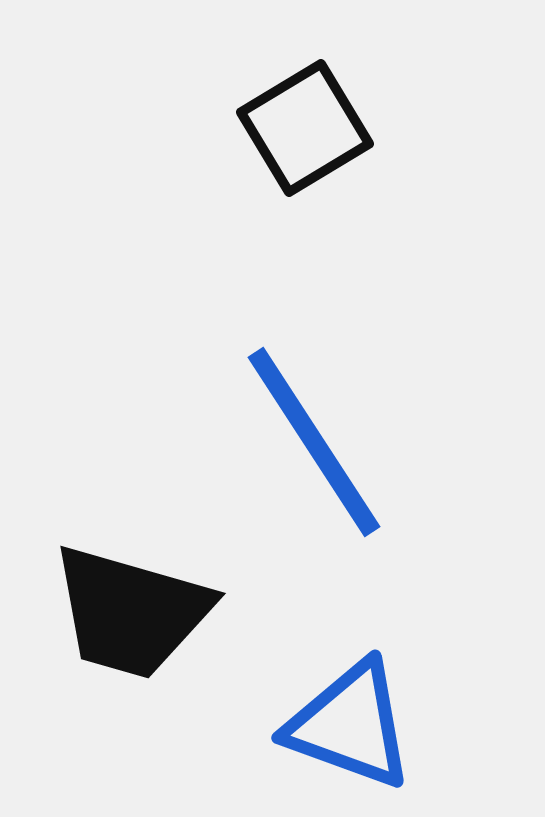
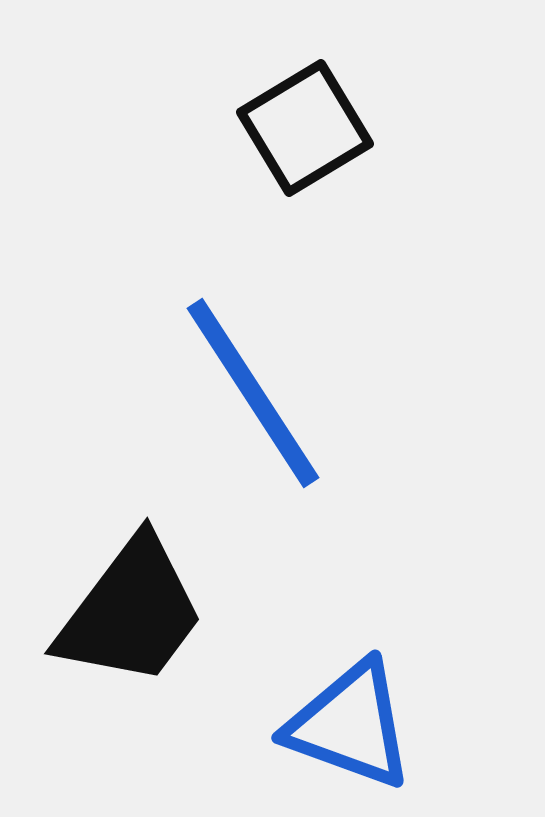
blue line: moved 61 px left, 49 px up
black trapezoid: rotated 69 degrees counterclockwise
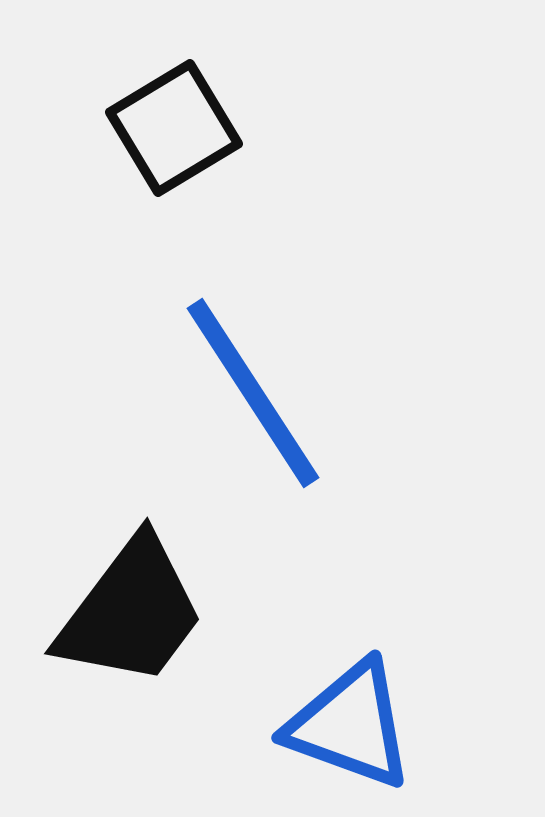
black square: moved 131 px left
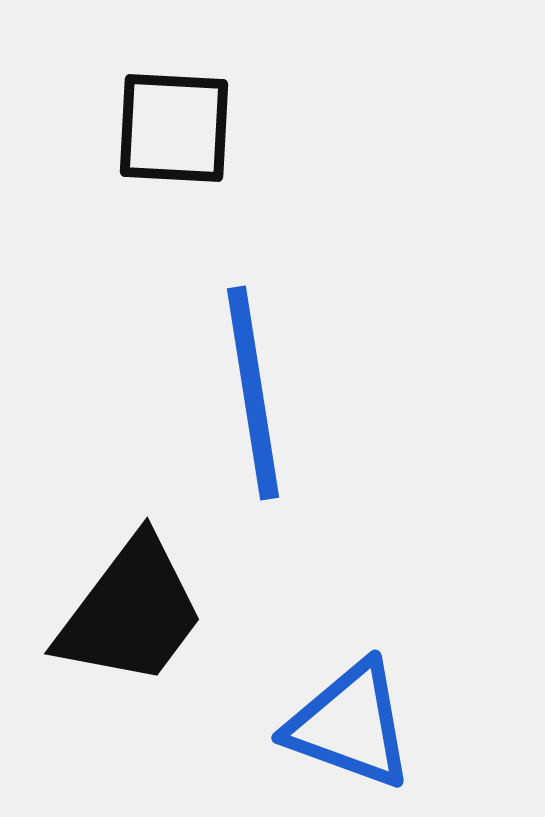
black square: rotated 34 degrees clockwise
blue line: rotated 24 degrees clockwise
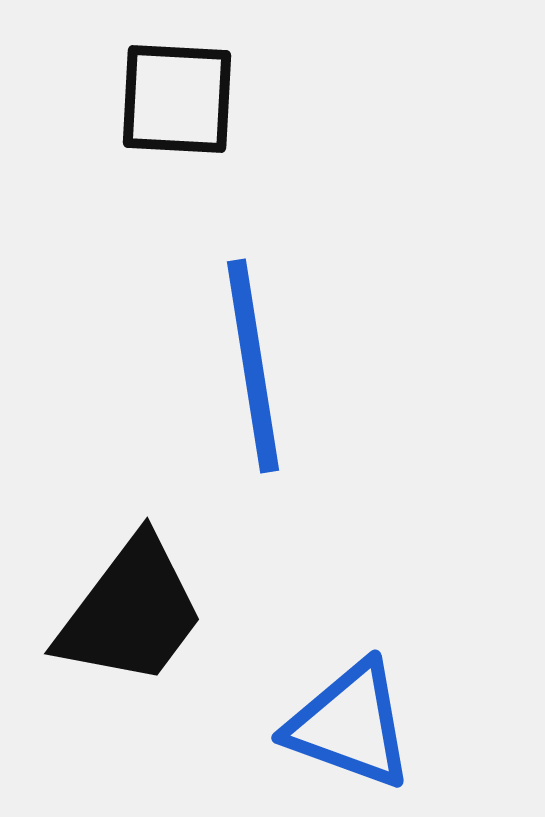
black square: moved 3 px right, 29 px up
blue line: moved 27 px up
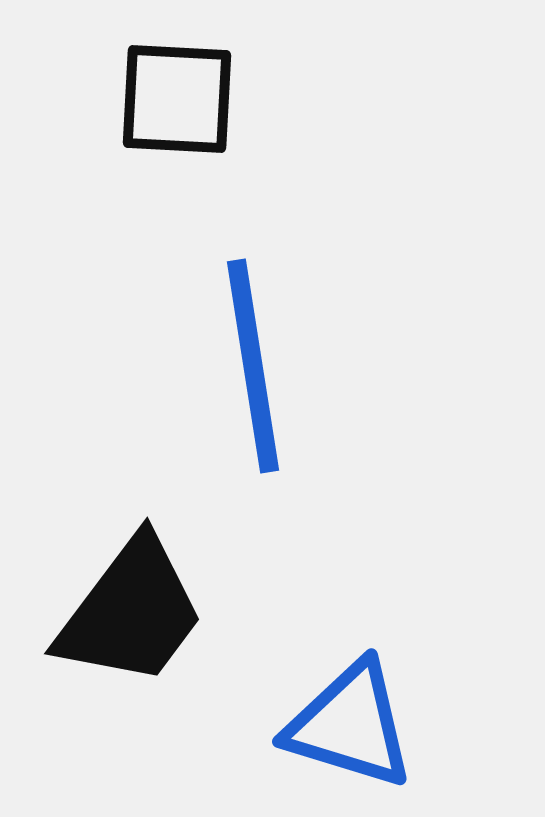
blue triangle: rotated 3 degrees counterclockwise
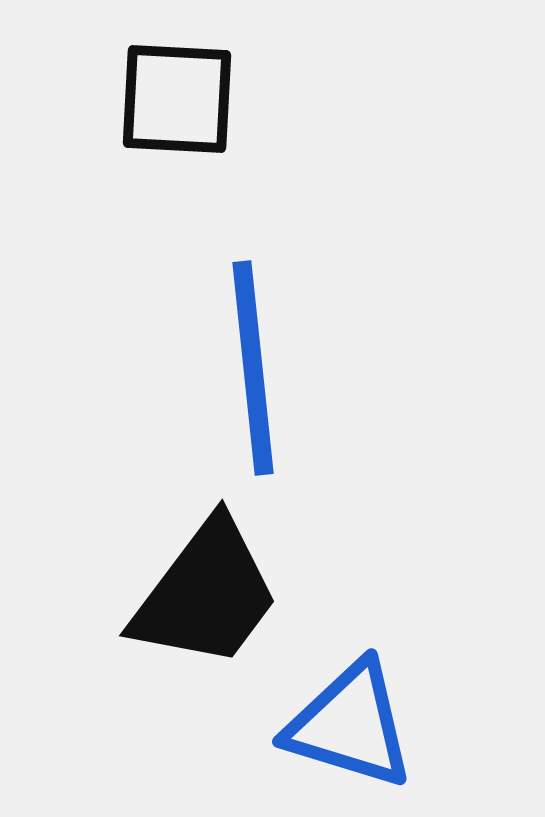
blue line: moved 2 px down; rotated 3 degrees clockwise
black trapezoid: moved 75 px right, 18 px up
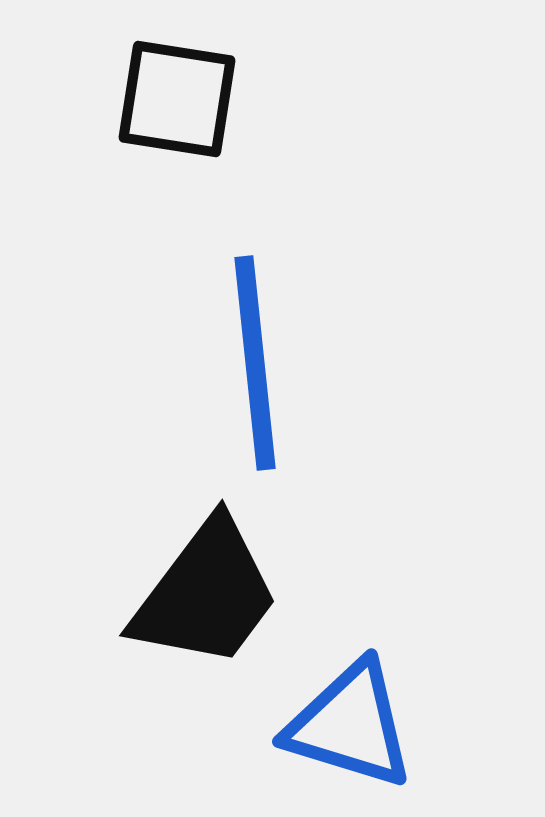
black square: rotated 6 degrees clockwise
blue line: moved 2 px right, 5 px up
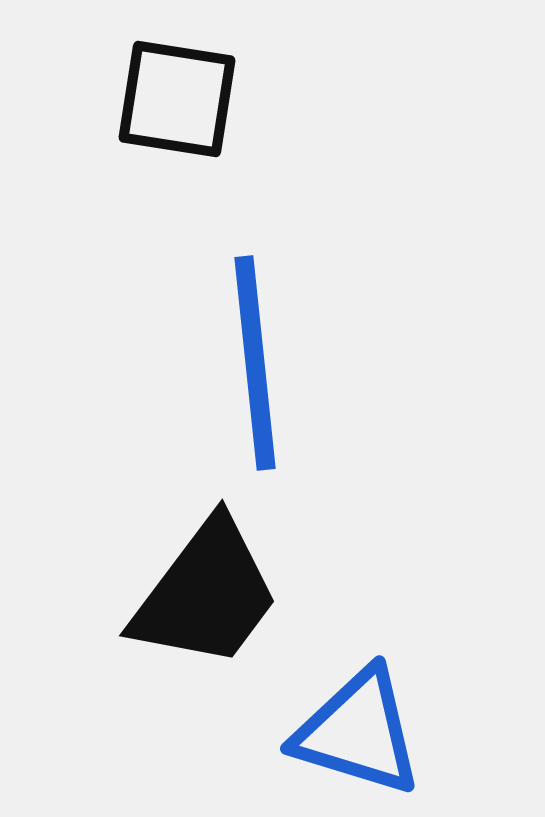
blue triangle: moved 8 px right, 7 px down
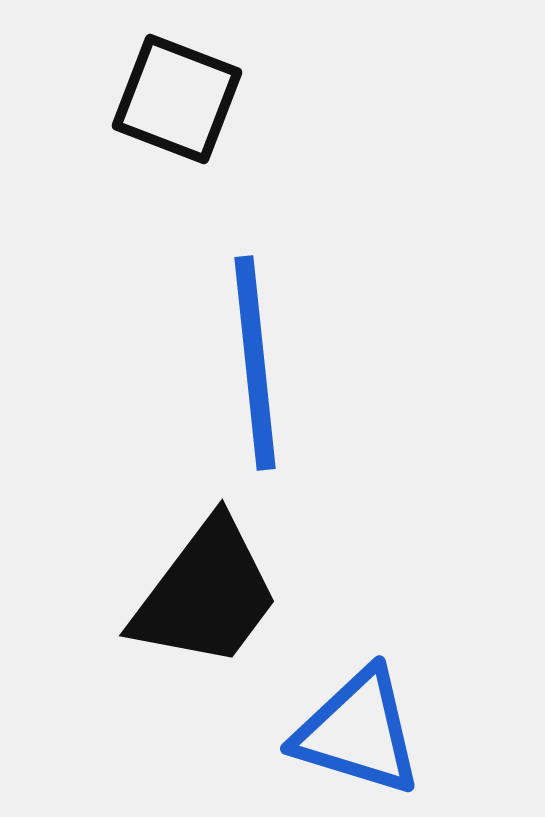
black square: rotated 12 degrees clockwise
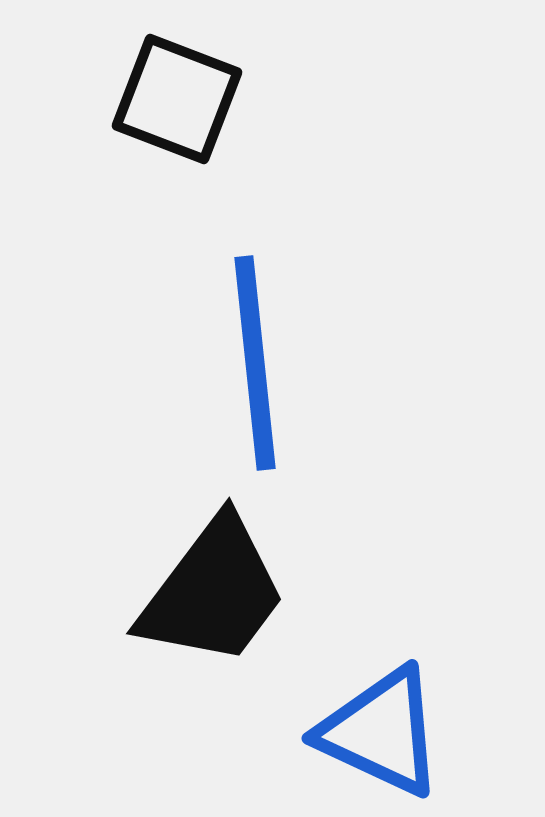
black trapezoid: moved 7 px right, 2 px up
blue triangle: moved 23 px right; rotated 8 degrees clockwise
